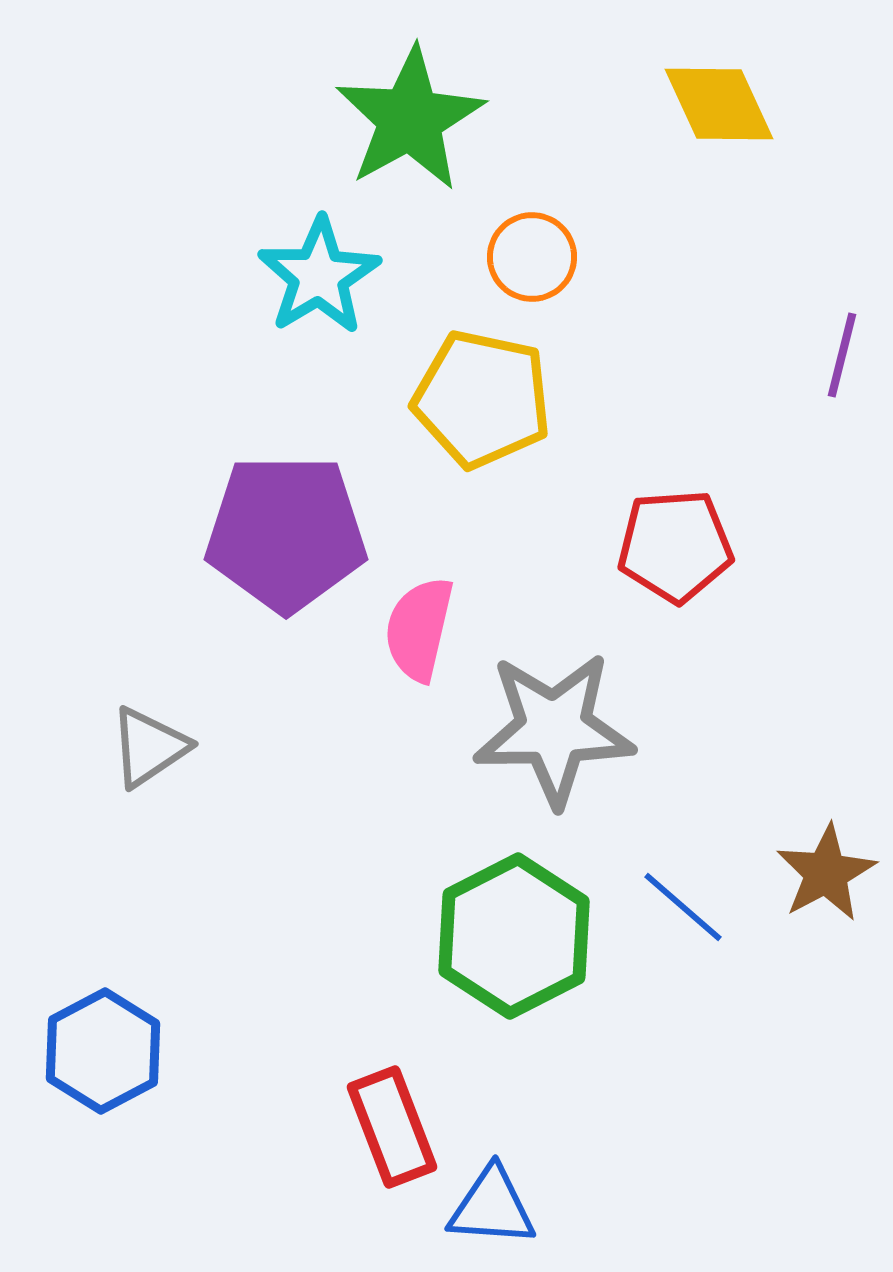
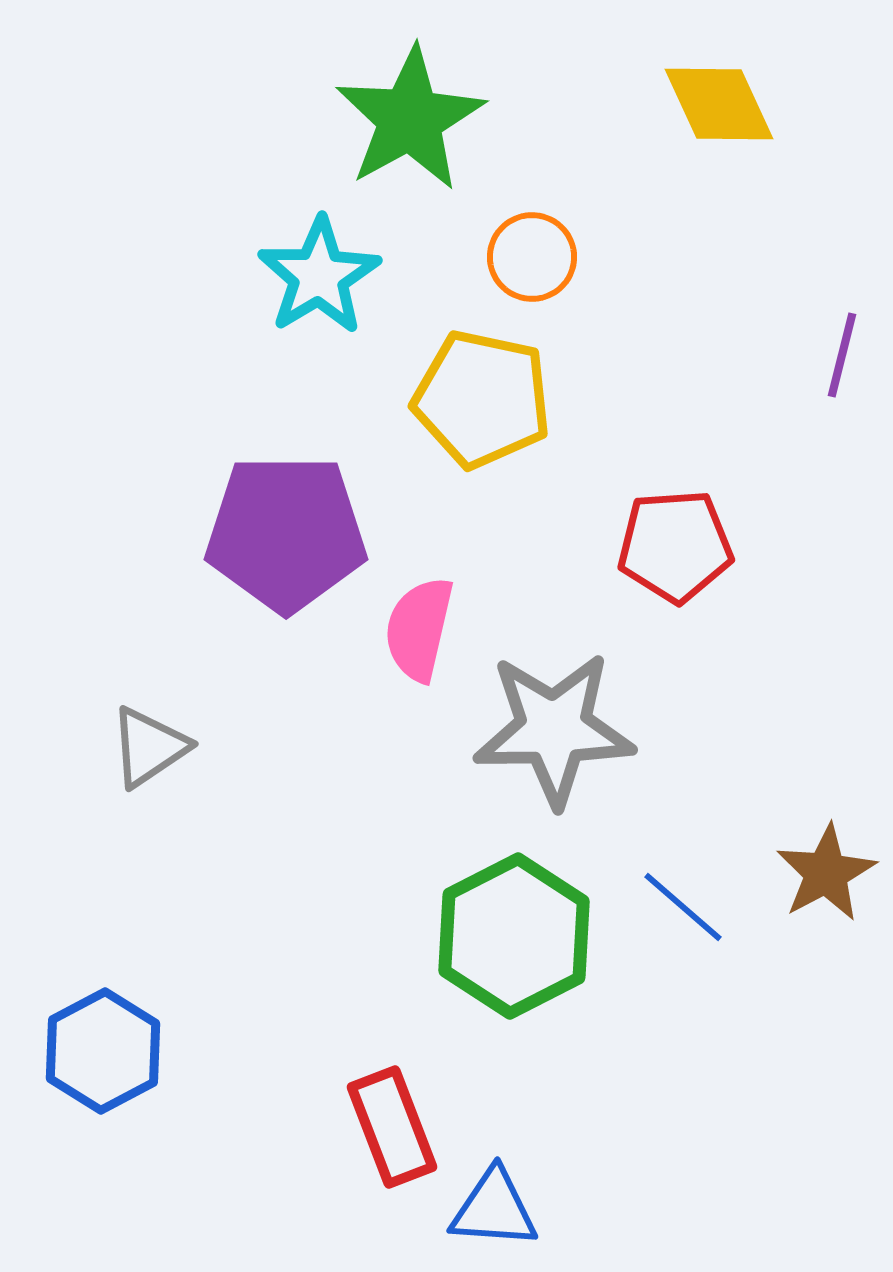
blue triangle: moved 2 px right, 2 px down
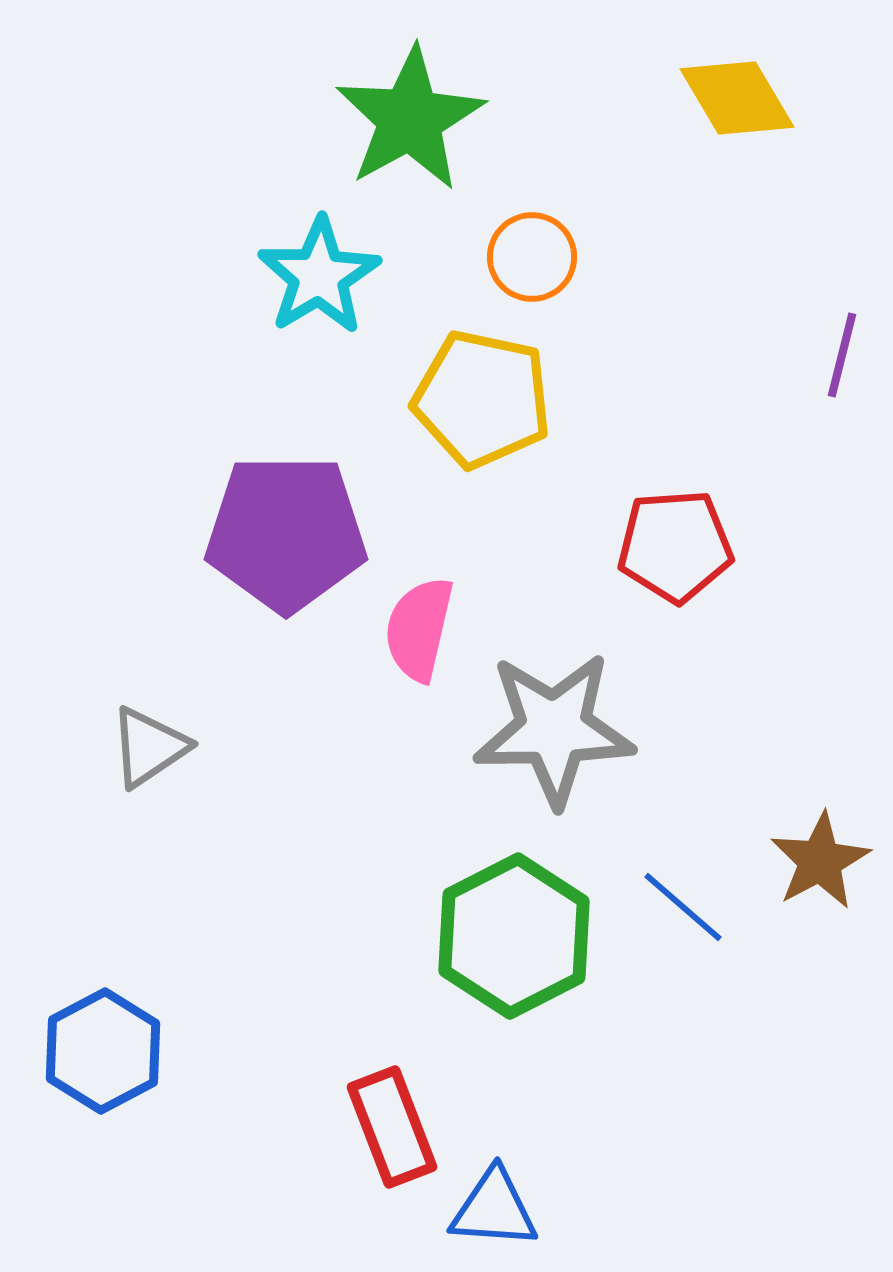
yellow diamond: moved 18 px right, 6 px up; rotated 6 degrees counterclockwise
brown star: moved 6 px left, 12 px up
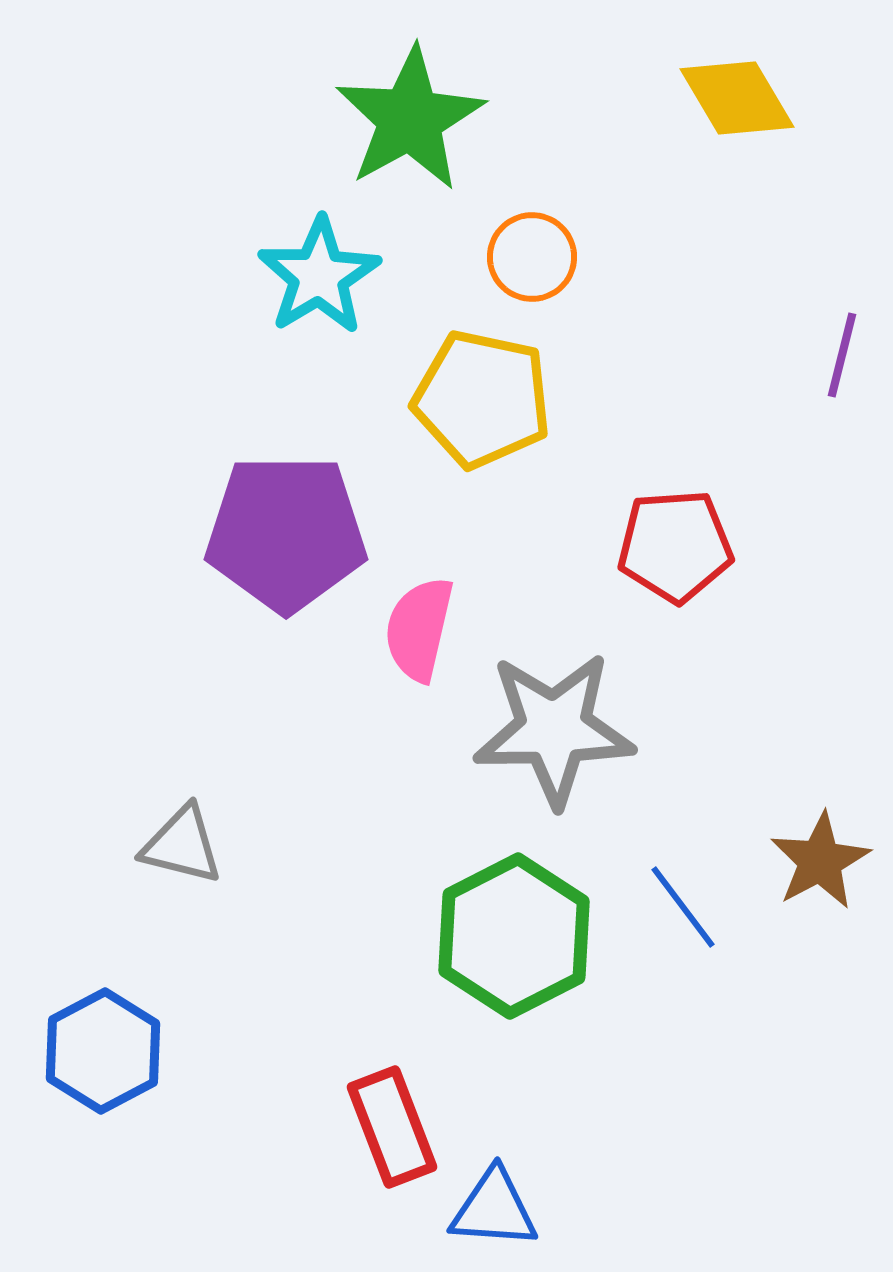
gray triangle: moved 33 px right, 98 px down; rotated 48 degrees clockwise
blue line: rotated 12 degrees clockwise
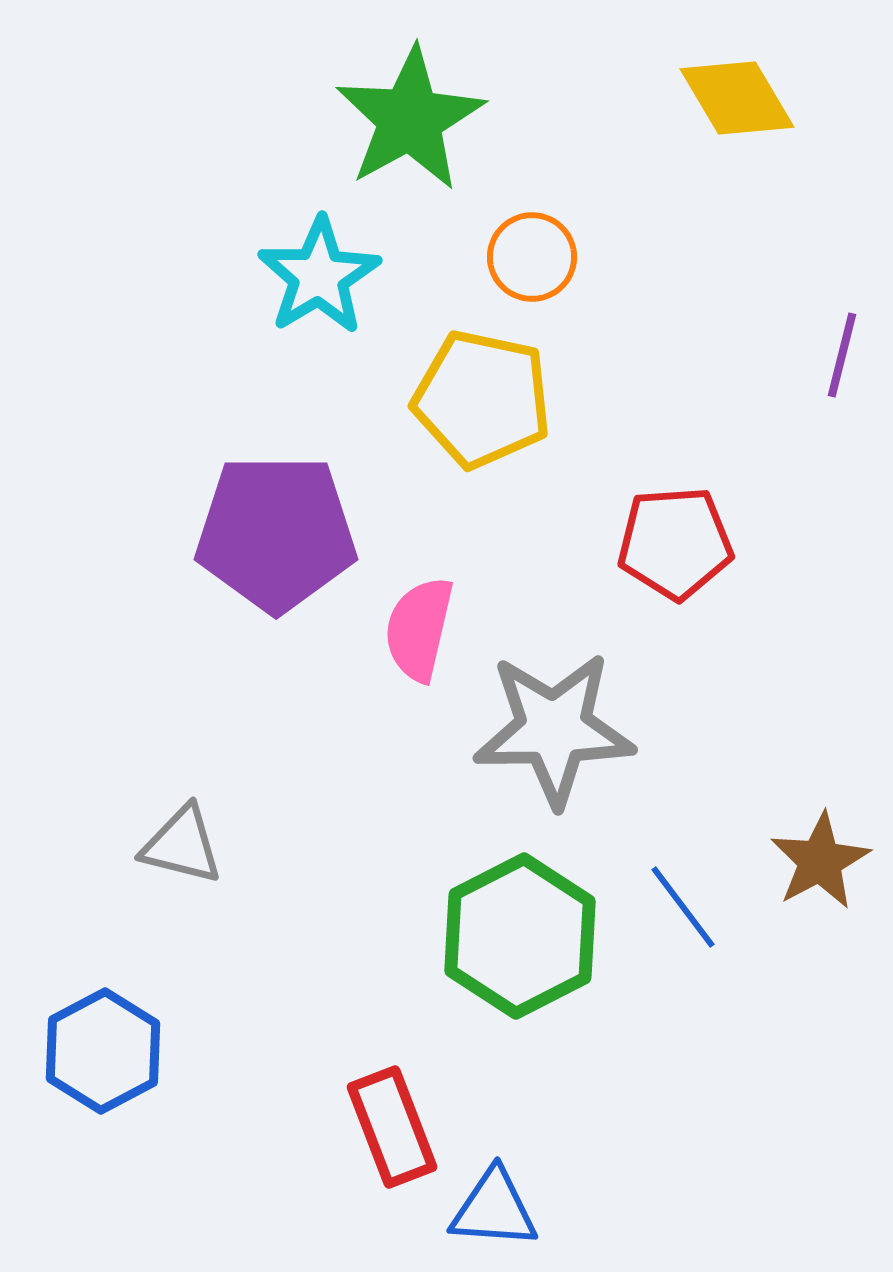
purple pentagon: moved 10 px left
red pentagon: moved 3 px up
green hexagon: moved 6 px right
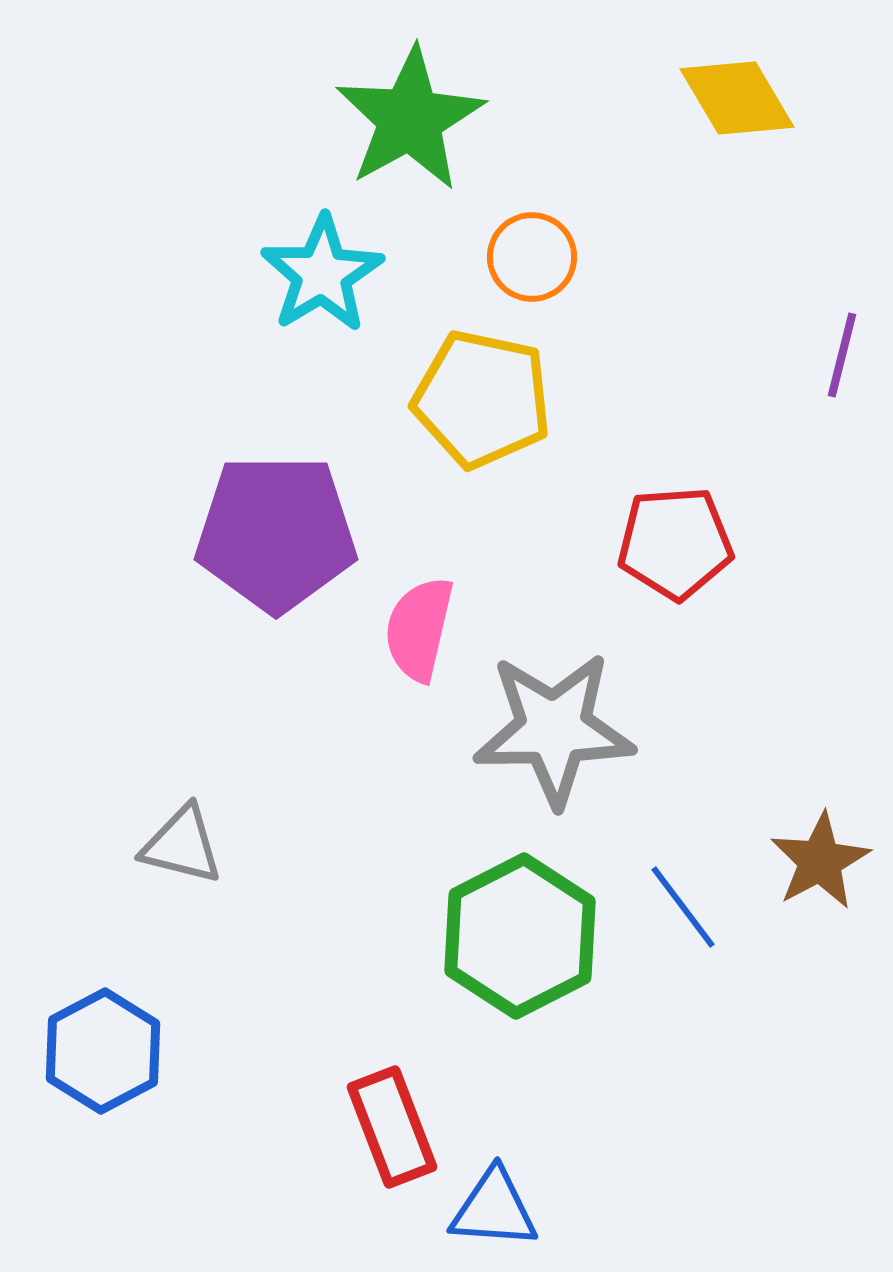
cyan star: moved 3 px right, 2 px up
